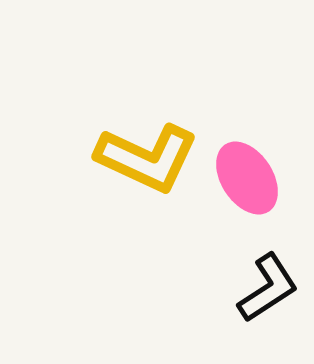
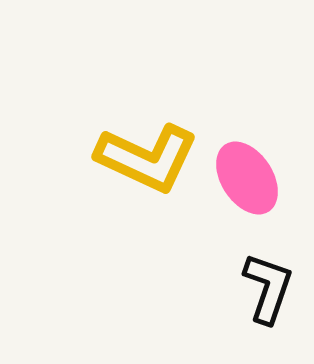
black L-shape: rotated 38 degrees counterclockwise
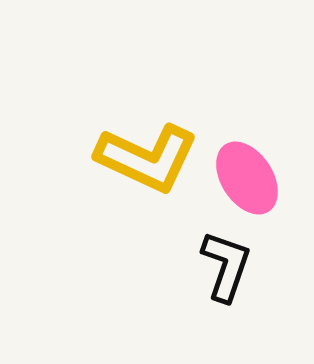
black L-shape: moved 42 px left, 22 px up
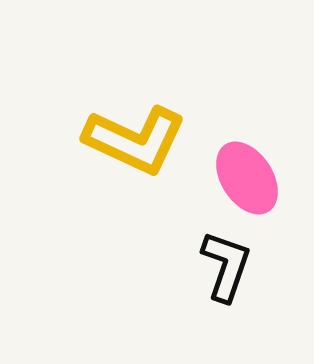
yellow L-shape: moved 12 px left, 18 px up
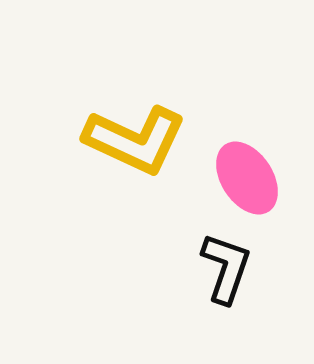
black L-shape: moved 2 px down
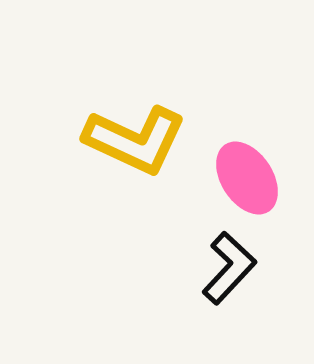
black L-shape: moved 3 px right; rotated 24 degrees clockwise
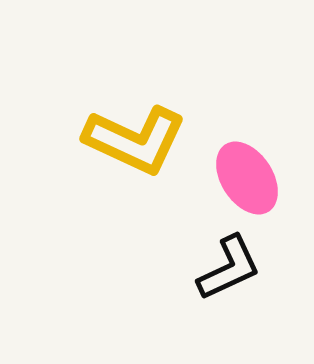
black L-shape: rotated 22 degrees clockwise
